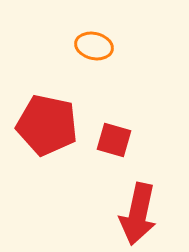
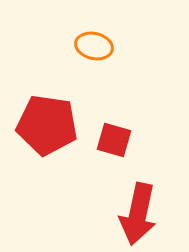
red pentagon: rotated 4 degrees counterclockwise
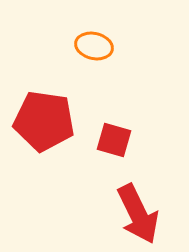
red pentagon: moved 3 px left, 4 px up
red arrow: rotated 38 degrees counterclockwise
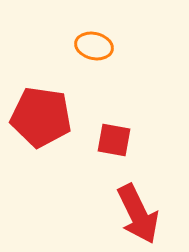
red pentagon: moved 3 px left, 4 px up
red square: rotated 6 degrees counterclockwise
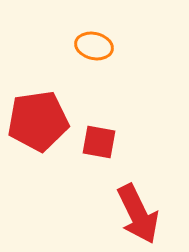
red pentagon: moved 3 px left, 4 px down; rotated 16 degrees counterclockwise
red square: moved 15 px left, 2 px down
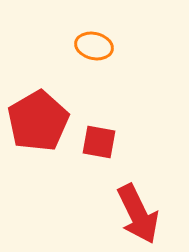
red pentagon: rotated 22 degrees counterclockwise
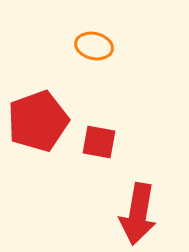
red pentagon: rotated 10 degrees clockwise
red arrow: rotated 36 degrees clockwise
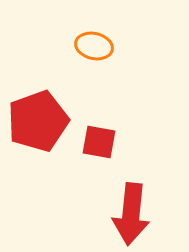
red arrow: moved 7 px left; rotated 4 degrees counterclockwise
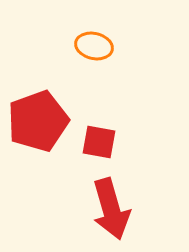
red arrow: moved 20 px left, 5 px up; rotated 22 degrees counterclockwise
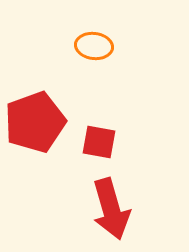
orange ellipse: rotated 6 degrees counterclockwise
red pentagon: moved 3 px left, 1 px down
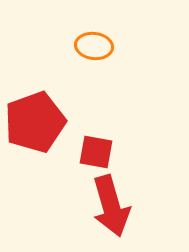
red square: moved 3 px left, 10 px down
red arrow: moved 3 px up
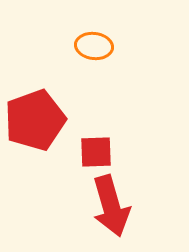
red pentagon: moved 2 px up
red square: rotated 12 degrees counterclockwise
